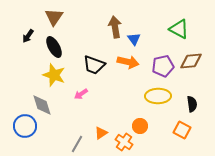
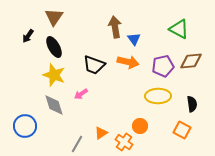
gray diamond: moved 12 px right
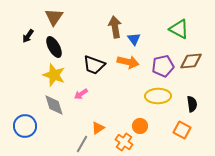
orange triangle: moved 3 px left, 5 px up
gray line: moved 5 px right
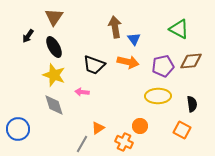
pink arrow: moved 1 px right, 2 px up; rotated 40 degrees clockwise
blue circle: moved 7 px left, 3 px down
orange cross: rotated 12 degrees counterclockwise
